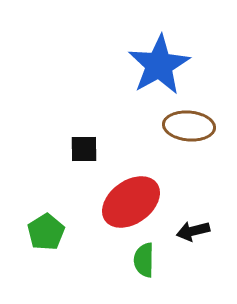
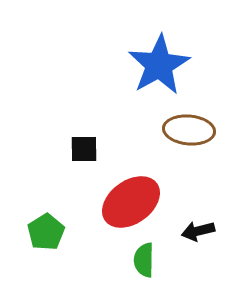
brown ellipse: moved 4 px down
black arrow: moved 5 px right
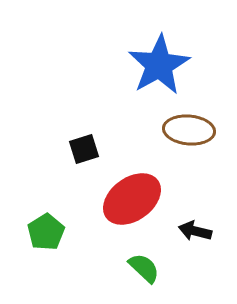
black square: rotated 16 degrees counterclockwise
red ellipse: moved 1 px right, 3 px up
black arrow: moved 3 px left; rotated 28 degrees clockwise
green semicircle: moved 8 px down; rotated 132 degrees clockwise
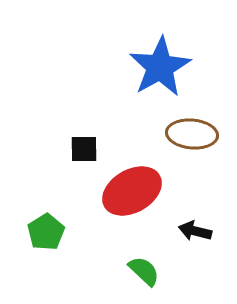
blue star: moved 1 px right, 2 px down
brown ellipse: moved 3 px right, 4 px down
black square: rotated 16 degrees clockwise
red ellipse: moved 8 px up; rotated 6 degrees clockwise
green semicircle: moved 3 px down
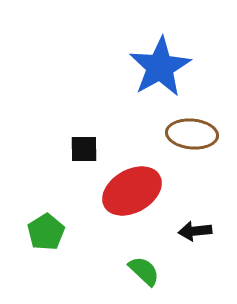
black arrow: rotated 20 degrees counterclockwise
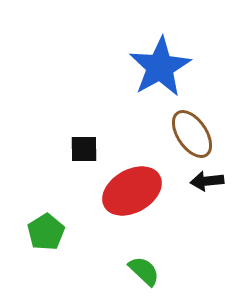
brown ellipse: rotated 51 degrees clockwise
black arrow: moved 12 px right, 50 px up
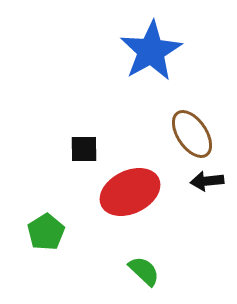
blue star: moved 9 px left, 16 px up
red ellipse: moved 2 px left, 1 px down; rotated 4 degrees clockwise
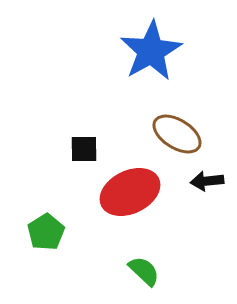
brown ellipse: moved 15 px left; rotated 24 degrees counterclockwise
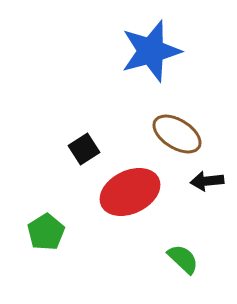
blue star: rotated 14 degrees clockwise
black square: rotated 32 degrees counterclockwise
green semicircle: moved 39 px right, 12 px up
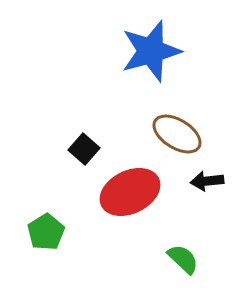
black square: rotated 16 degrees counterclockwise
